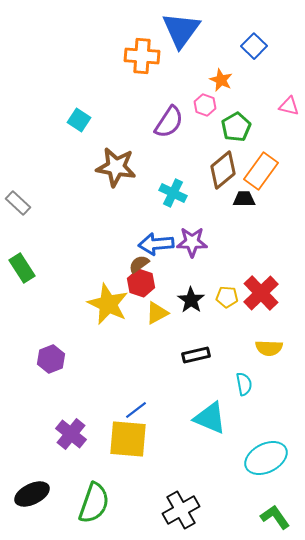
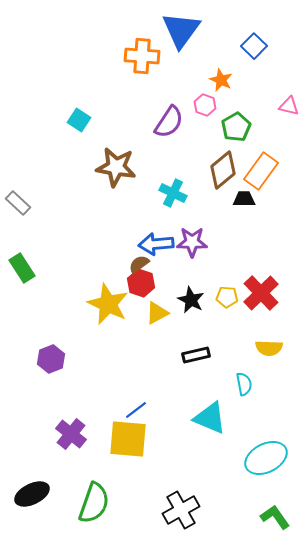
black star: rotated 8 degrees counterclockwise
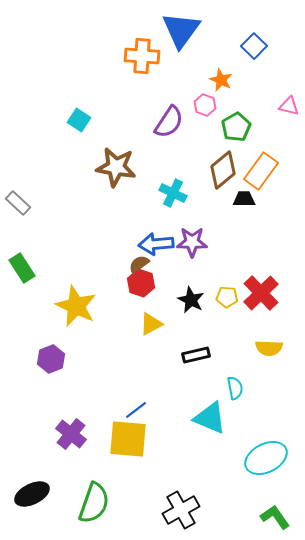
yellow star: moved 32 px left, 2 px down
yellow triangle: moved 6 px left, 11 px down
cyan semicircle: moved 9 px left, 4 px down
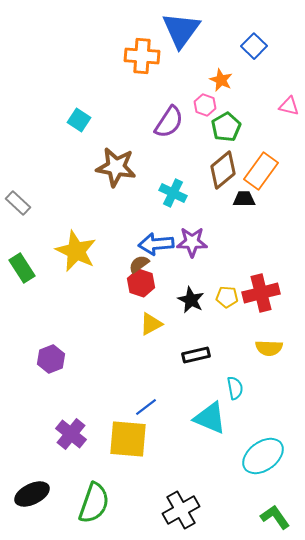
green pentagon: moved 10 px left
red cross: rotated 30 degrees clockwise
yellow star: moved 55 px up
blue line: moved 10 px right, 3 px up
cyan ellipse: moved 3 px left, 2 px up; rotated 9 degrees counterclockwise
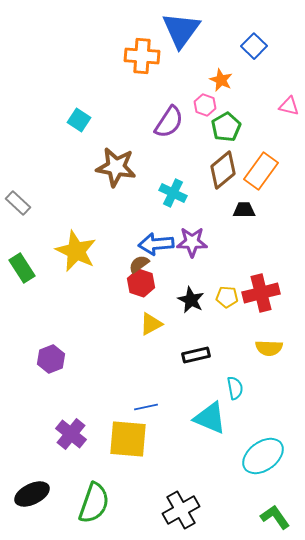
black trapezoid: moved 11 px down
blue line: rotated 25 degrees clockwise
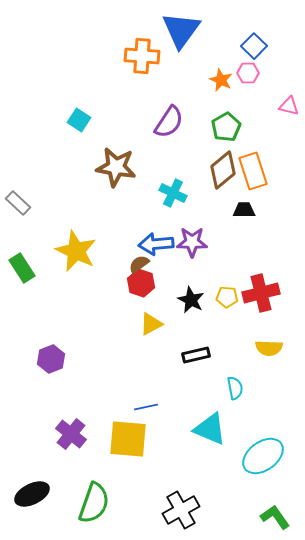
pink hexagon: moved 43 px right, 32 px up; rotated 20 degrees counterclockwise
orange rectangle: moved 8 px left; rotated 54 degrees counterclockwise
cyan triangle: moved 11 px down
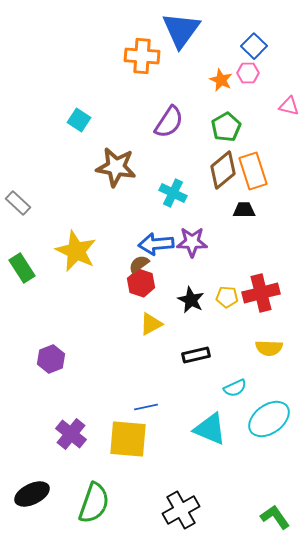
cyan semicircle: rotated 75 degrees clockwise
cyan ellipse: moved 6 px right, 37 px up
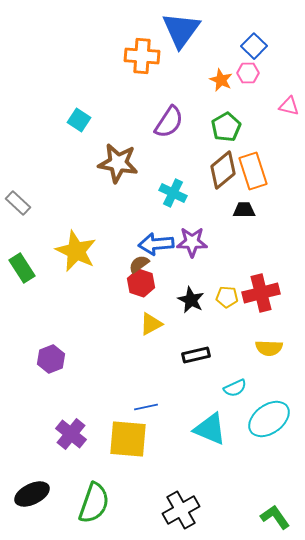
brown star: moved 2 px right, 4 px up
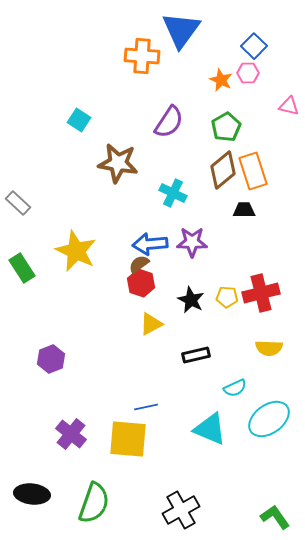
blue arrow: moved 6 px left
black ellipse: rotated 32 degrees clockwise
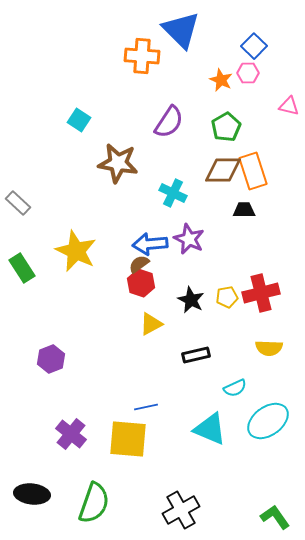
blue triangle: rotated 21 degrees counterclockwise
brown diamond: rotated 39 degrees clockwise
purple star: moved 3 px left, 3 px up; rotated 24 degrees clockwise
yellow pentagon: rotated 15 degrees counterclockwise
cyan ellipse: moved 1 px left, 2 px down
